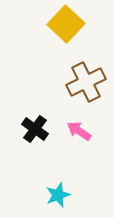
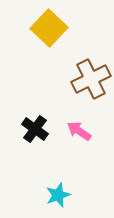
yellow square: moved 17 px left, 4 px down
brown cross: moved 5 px right, 3 px up
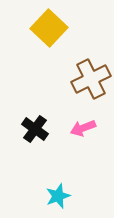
pink arrow: moved 4 px right, 3 px up; rotated 55 degrees counterclockwise
cyan star: moved 1 px down
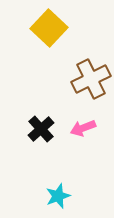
black cross: moved 6 px right; rotated 12 degrees clockwise
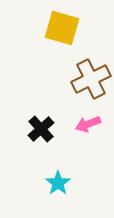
yellow square: moved 13 px right; rotated 27 degrees counterclockwise
pink arrow: moved 5 px right, 4 px up
cyan star: moved 13 px up; rotated 15 degrees counterclockwise
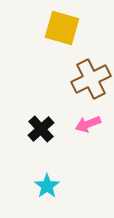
cyan star: moved 11 px left, 3 px down
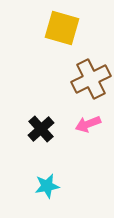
cyan star: rotated 25 degrees clockwise
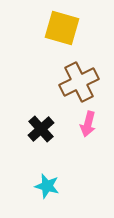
brown cross: moved 12 px left, 3 px down
pink arrow: rotated 55 degrees counterclockwise
cyan star: rotated 25 degrees clockwise
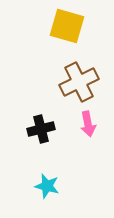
yellow square: moved 5 px right, 2 px up
pink arrow: rotated 25 degrees counterclockwise
black cross: rotated 28 degrees clockwise
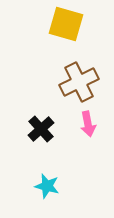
yellow square: moved 1 px left, 2 px up
black cross: rotated 28 degrees counterclockwise
